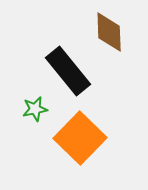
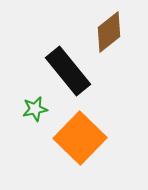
brown diamond: rotated 54 degrees clockwise
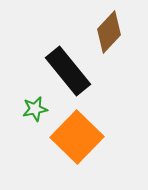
brown diamond: rotated 9 degrees counterclockwise
orange square: moved 3 px left, 1 px up
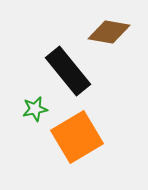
brown diamond: rotated 57 degrees clockwise
orange square: rotated 15 degrees clockwise
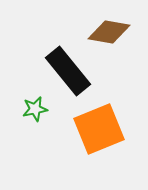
orange square: moved 22 px right, 8 px up; rotated 9 degrees clockwise
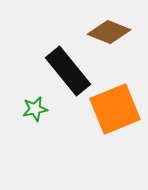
brown diamond: rotated 12 degrees clockwise
orange square: moved 16 px right, 20 px up
